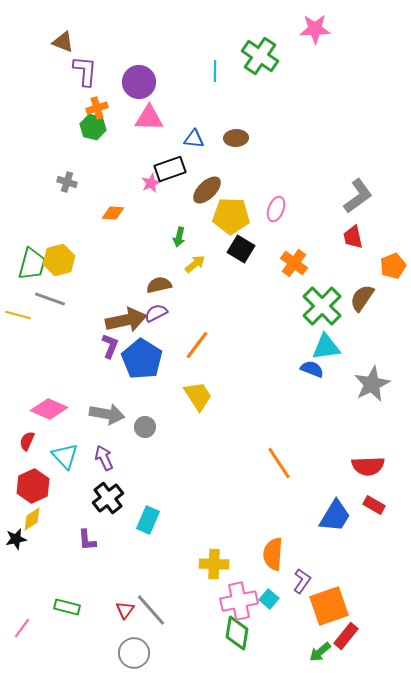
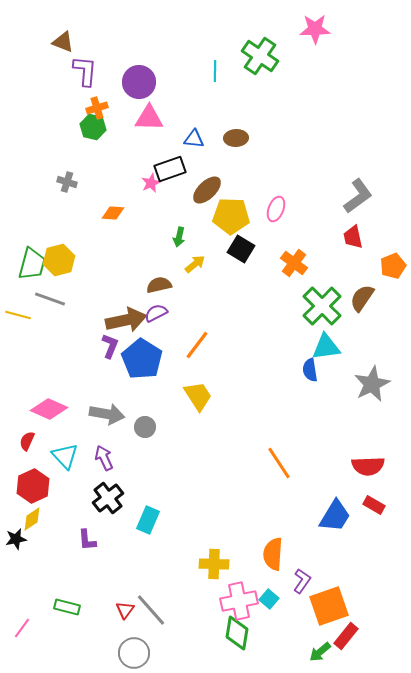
blue semicircle at (312, 369): moved 2 px left, 1 px down; rotated 120 degrees counterclockwise
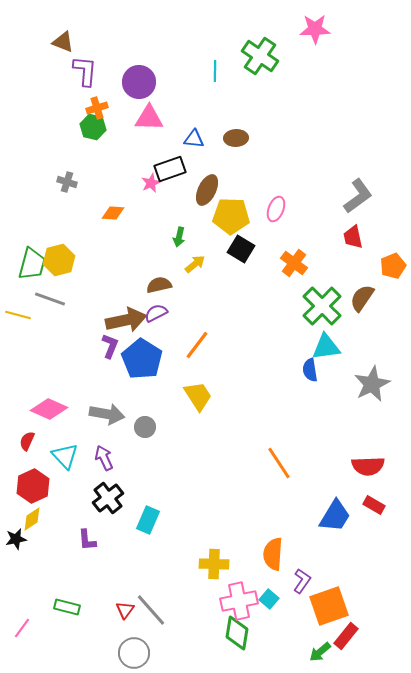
brown ellipse at (207, 190): rotated 20 degrees counterclockwise
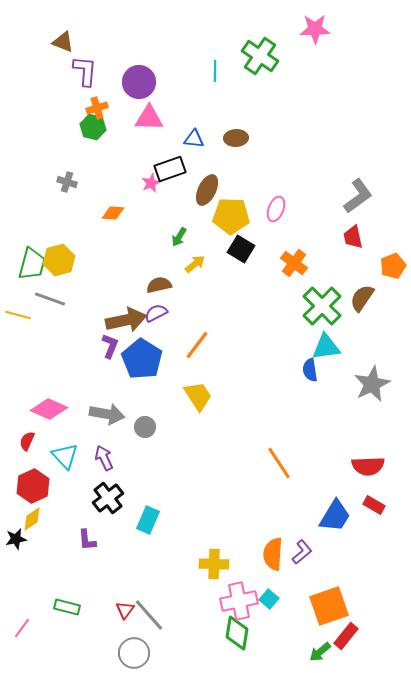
green arrow at (179, 237): rotated 18 degrees clockwise
purple L-shape at (302, 581): moved 29 px up; rotated 15 degrees clockwise
gray line at (151, 610): moved 2 px left, 5 px down
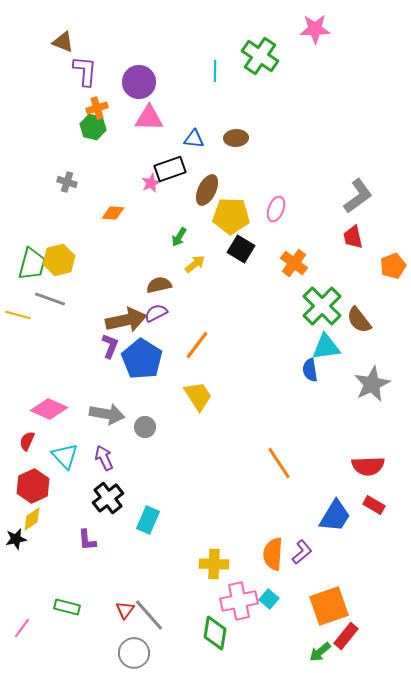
brown semicircle at (362, 298): moved 3 px left, 22 px down; rotated 72 degrees counterclockwise
green diamond at (237, 633): moved 22 px left
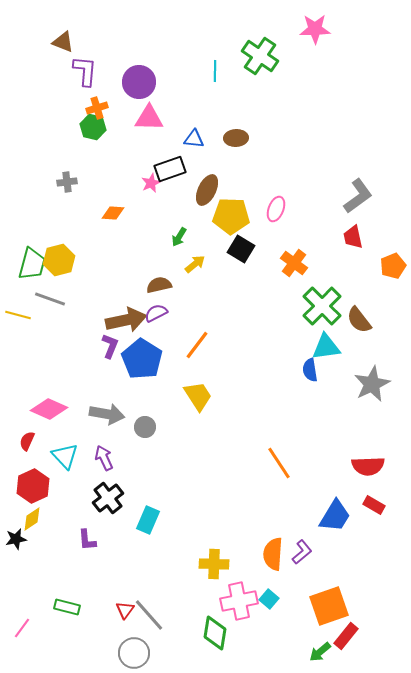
gray cross at (67, 182): rotated 24 degrees counterclockwise
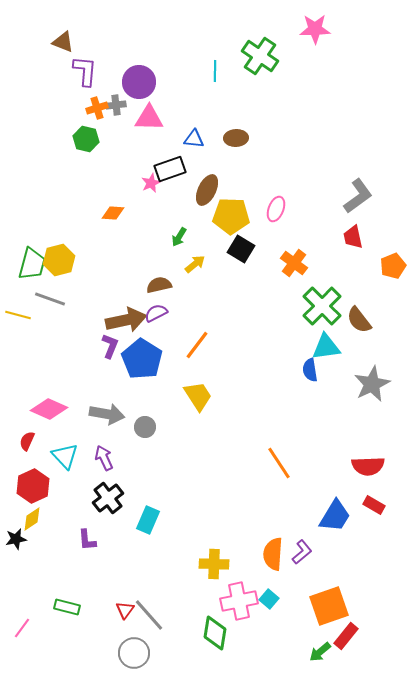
green hexagon at (93, 127): moved 7 px left, 12 px down
gray cross at (67, 182): moved 49 px right, 77 px up
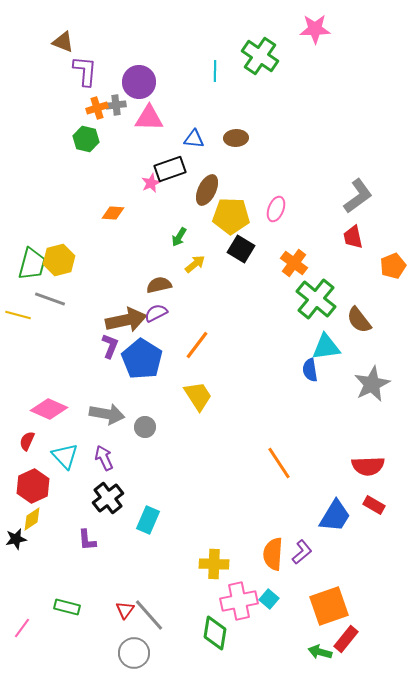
green cross at (322, 306): moved 6 px left, 7 px up; rotated 6 degrees counterclockwise
red rectangle at (346, 636): moved 3 px down
green arrow at (320, 652): rotated 55 degrees clockwise
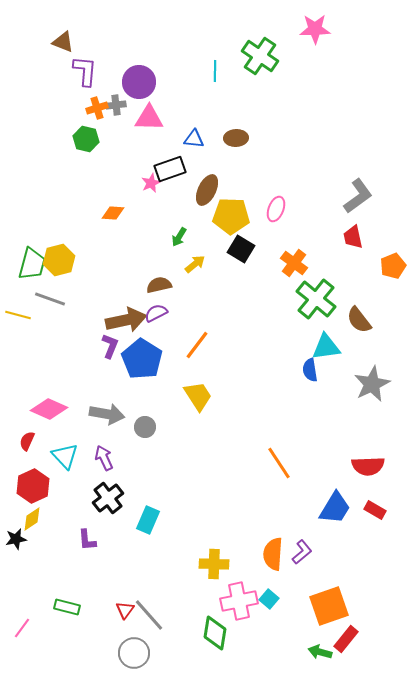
red rectangle at (374, 505): moved 1 px right, 5 px down
blue trapezoid at (335, 516): moved 8 px up
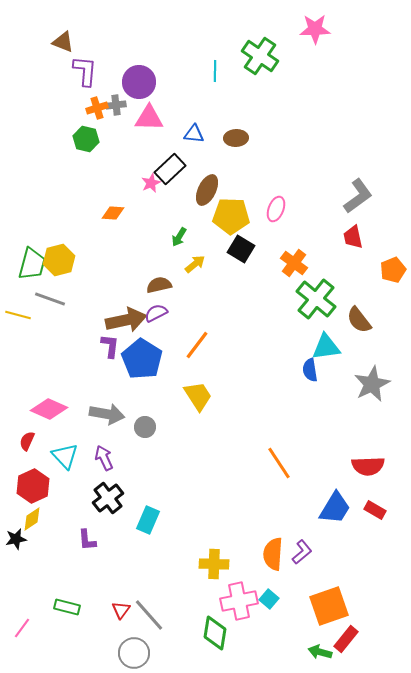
blue triangle at (194, 139): moved 5 px up
black rectangle at (170, 169): rotated 24 degrees counterclockwise
orange pentagon at (393, 266): moved 4 px down
purple L-shape at (110, 346): rotated 15 degrees counterclockwise
red triangle at (125, 610): moved 4 px left
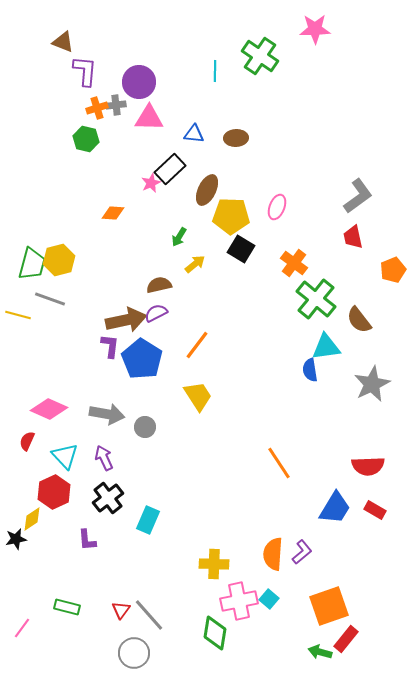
pink ellipse at (276, 209): moved 1 px right, 2 px up
red hexagon at (33, 486): moved 21 px right, 6 px down
